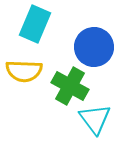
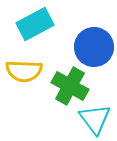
cyan rectangle: rotated 39 degrees clockwise
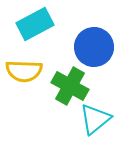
cyan triangle: rotated 28 degrees clockwise
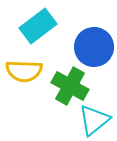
cyan rectangle: moved 3 px right, 2 px down; rotated 9 degrees counterclockwise
cyan triangle: moved 1 px left, 1 px down
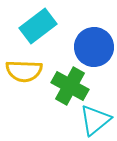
cyan triangle: moved 1 px right
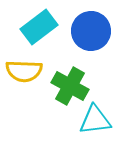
cyan rectangle: moved 1 px right, 1 px down
blue circle: moved 3 px left, 16 px up
cyan triangle: rotated 32 degrees clockwise
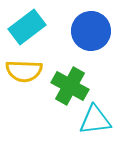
cyan rectangle: moved 12 px left
